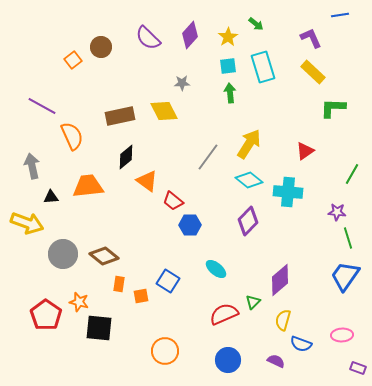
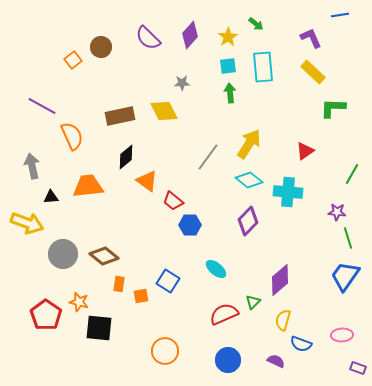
cyan rectangle at (263, 67): rotated 12 degrees clockwise
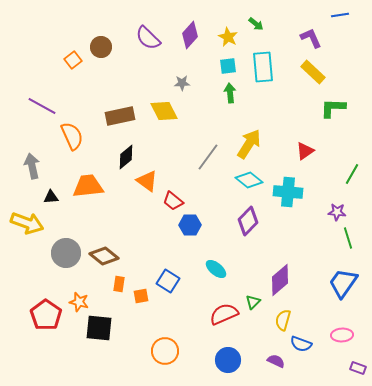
yellow star at (228, 37): rotated 12 degrees counterclockwise
gray circle at (63, 254): moved 3 px right, 1 px up
blue trapezoid at (345, 276): moved 2 px left, 7 px down
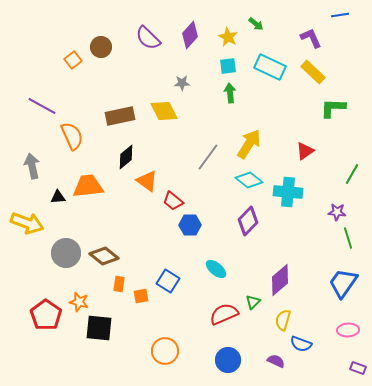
cyan rectangle at (263, 67): moved 7 px right; rotated 60 degrees counterclockwise
black triangle at (51, 197): moved 7 px right
pink ellipse at (342, 335): moved 6 px right, 5 px up
